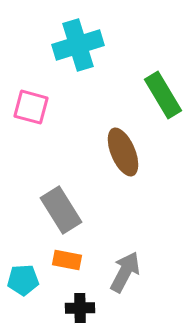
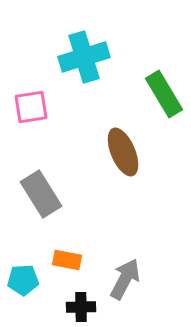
cyan cross: moved 6 px right, 12 px down
green rectangle: moved 1 px right, 1 px up
pink square: rotated 24 degrees counterclockwise
gray rectangle: moved 20 px left, 16 px up
gray arrow: moved 7 px down
black cross: moved 1 px right, 1 px up
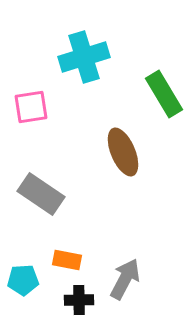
gray rectangle: rotated 24 degrees counterclockwise
black cross: moved 2 px left, 7 px up
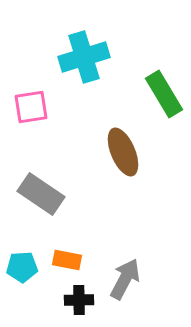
cyan pentagon: moved 1 px left, 13 px up
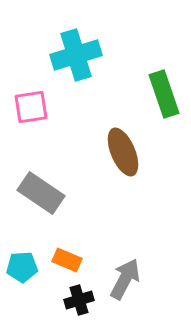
cyan cross: moved 8 px left, 2 px up
green rectangle: rotated 12 degrees clockwise
gray rectangle: moved 1 px up
orange rectangle: rotated 12 degrees clockwise
black cross: rotated 16 degrees counterclockwise
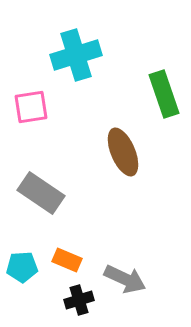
gray arrow: rotated 87 degrees clockwise
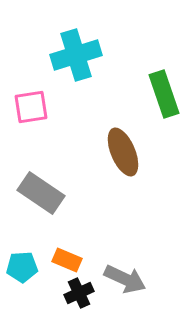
black cross: moved 7 px up; rotated 8 degrees counterclockwise
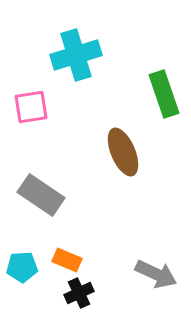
gray rectangle: moved 2 px down
gray arrow: moved 31 px right, 5 px up
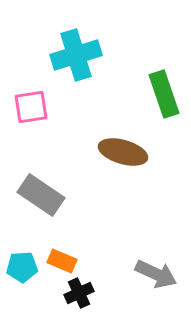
brown ellipse: rotated 51 degrees counterclockwise
orange rectangle: moved 5 px left, 1 px down
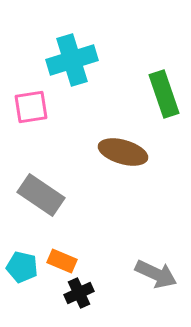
cyan cross: moved 4 px left, 5 px down
cyan pentagon: rotated 16 degrees clockwise
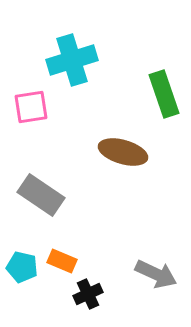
black cross: moved 9 px right, 1 px down
